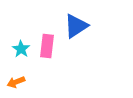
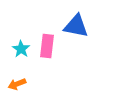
blue triangle: rotated 44 degrees clockwise
orange arrow: moved 1 px right, 2 px down
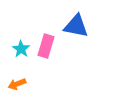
pink rectangle: moved 1 px left; rotated 10 degrees clockwise
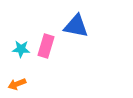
cyan star: rotated 30 degrees counterclockwise
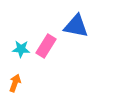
pink rectangle: rotated 15 degrees clockwise
orange arrow: moved 2 px left, 1 px up; rotated 132 degrees clockwise
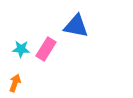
pink rectangle: moved 3 px down
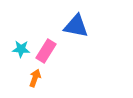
pink rectangle: moved 2 px down
orange arrow: moved 20 px right, 5 px up
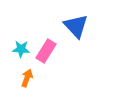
blue triangle: rotated 36 degrees clockwise
orange arrow: moved 8 px left
